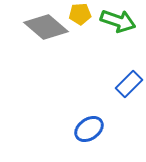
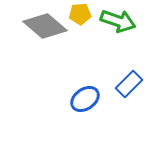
gray diamond: moved 1 px left, 1 px up
blue ellipse: moved 4 px left, 30 px up
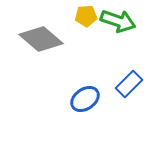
yellow pentagon: moved 6 px right, 2 px down
gray diamond: moved 4 px left, 13 px down
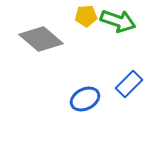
blue ellipse: rotated 8 degrees clockwise
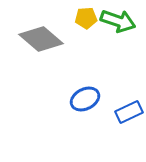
yellow pentagon: moved 2 px down
blue rectangle: moved 28 px down; rotated 20 degrees clockwise
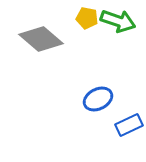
yellow pentagon: moved 1 px right; rotated 15 degrees clockwise
blue ellipse: moved 13 px right
blue rectangle: moved 13 px down
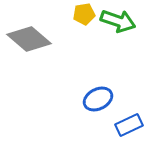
yellow pentagon: moved 3 px left, 4 px up; rotated 20 degrees counterclockwise
gray diamond: moved 12 px left
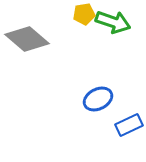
green arrow: moved 5 px left, 1 px down
gray diamond: moved 2 px left
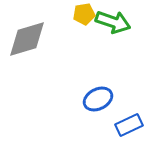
gray diamond: rotated 57 degrees counterclockwise
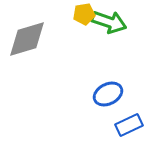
green arrow: moved 4 px left
blue ellipse: moved 10 px right, 5 px up
